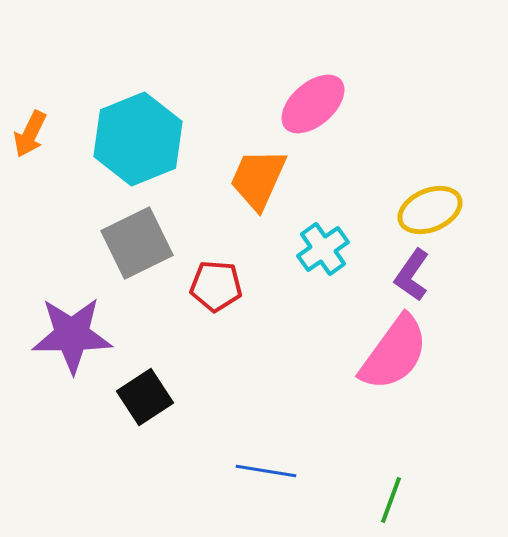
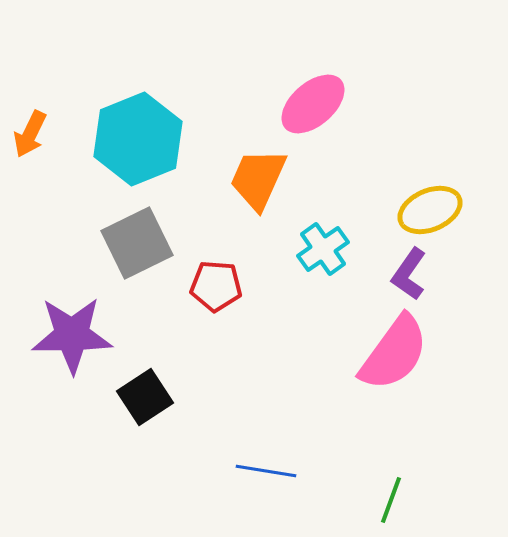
purple L-shape: moved 3 px left, 1 px up
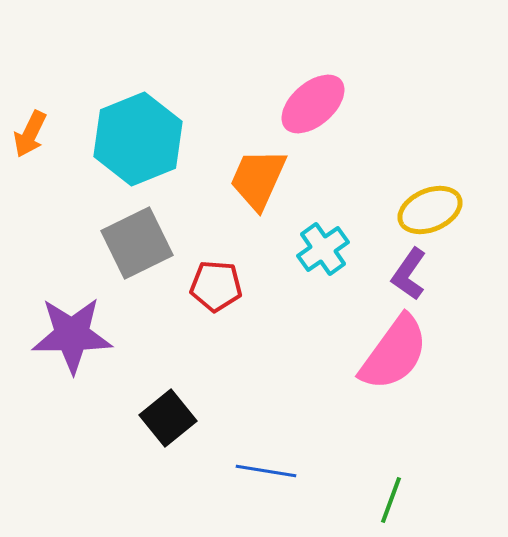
black square: moved 23 px right, 21 px down; rotated 6 degrees counterclockwise
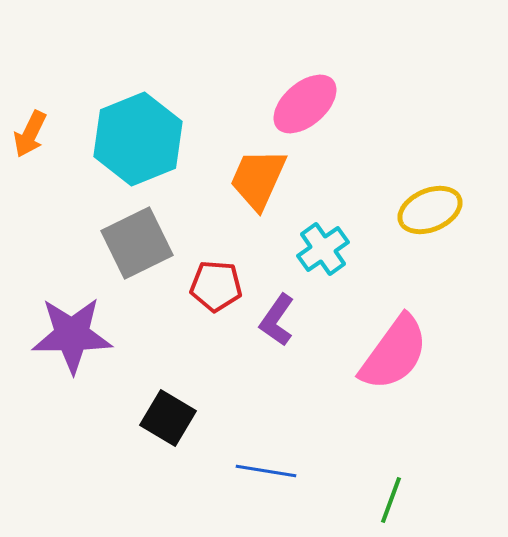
pink ellipse: moved 8 px left
purple L-shape: moved 132 px left, 46 px down
black square: rotated 20 degrees counterclockwise
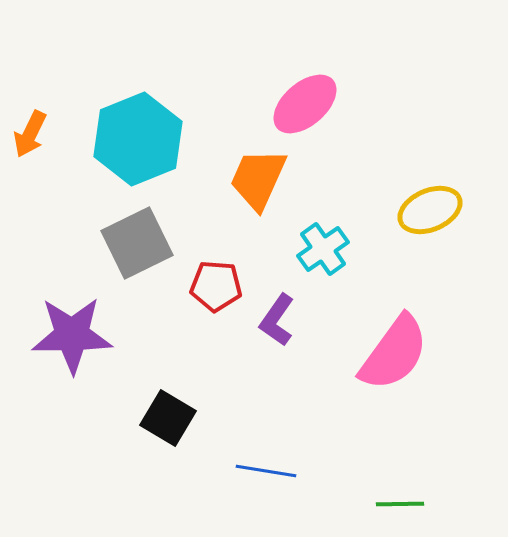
green line: moved 9 px right, 4 px down; rotated 69 degrees clockwise
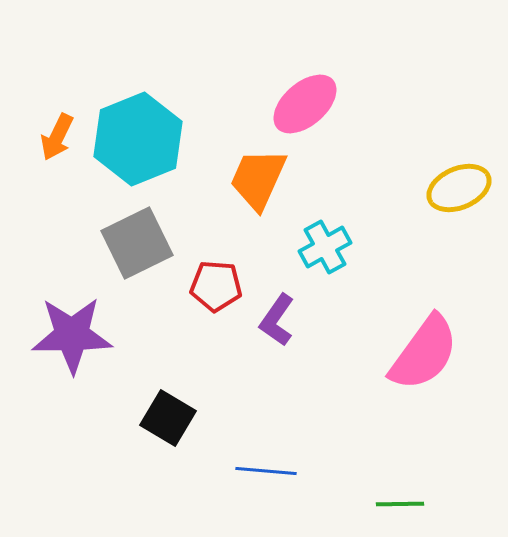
orange arrow: moved 27 px right, 3 px down
yellow ellipse: moved 29 px right, 22 px up
cyan cross: moved 2 px right, 2 px up; rotated 6 degrees clockwise
pink semicircle: moved 30 px right
blue line: rotated 4 degrees counterclockwise
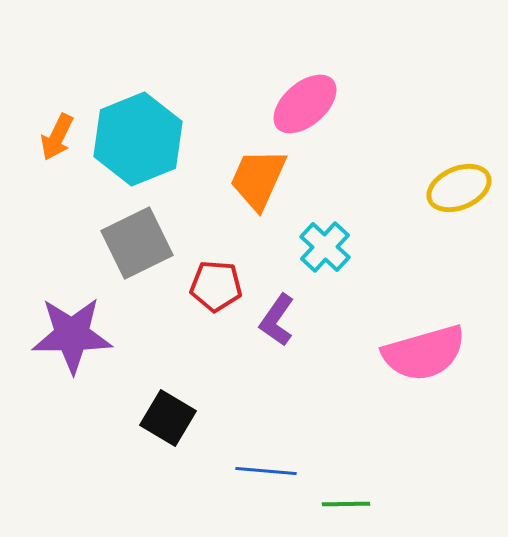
cyan cross: rotated 18 degrees counterclockwise
pink semicircle: rotated 38 degrees clockwise
green line: moved 54 px left
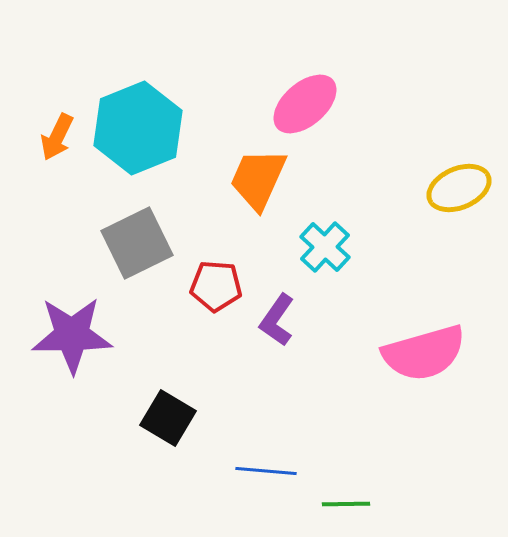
cyan hexagon: moved 11 px up
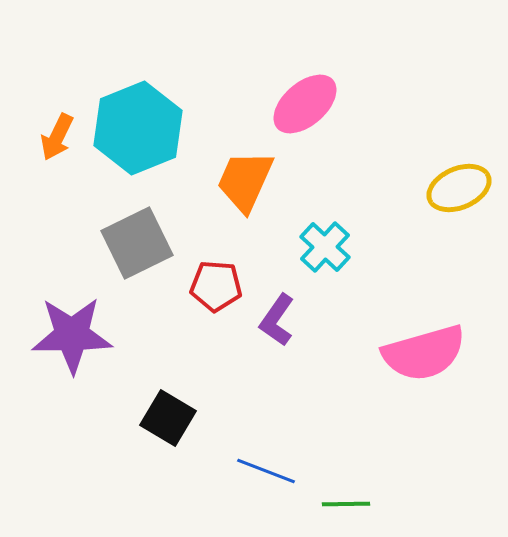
orange trapezoid: moved 13 px left, 2 px down
blue line: rotated 16 degrees clockwise
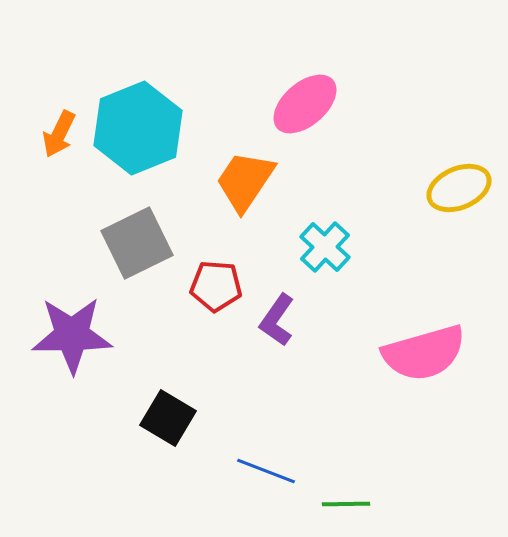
orange arrow: moved 2 px right, 3 px up
orange trapezoid: rotated 10 degrees clockwise
